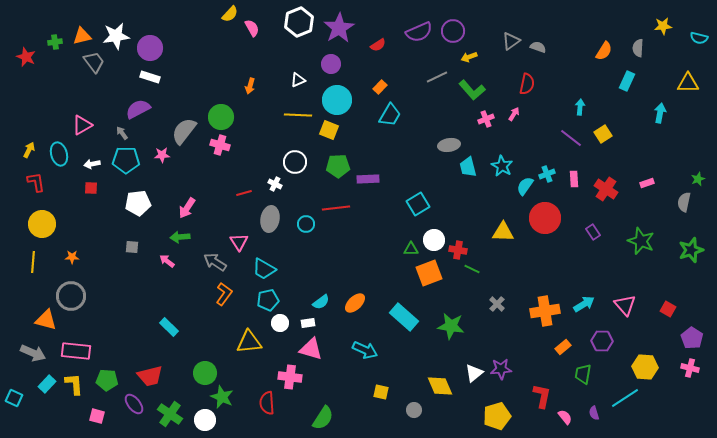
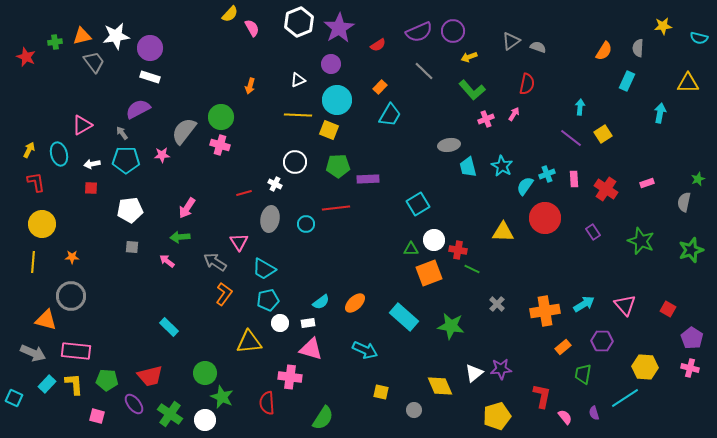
gray line at (437, 77): moved 13 px left, 6 px up; rotated 70 degrees clockwise
white pentagon at (138, 203): moved 8 px left, 7 px down
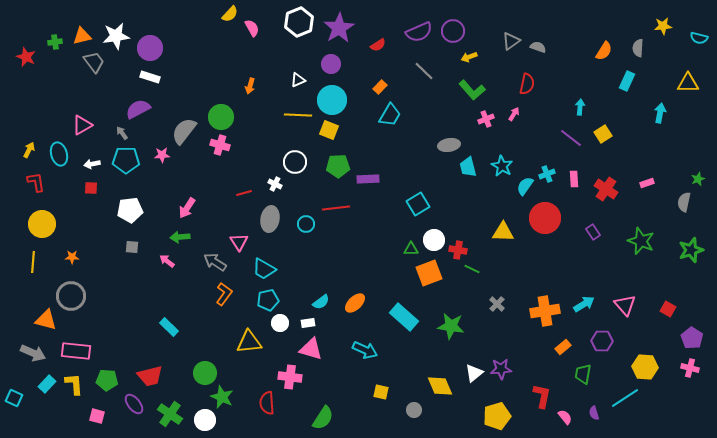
cyan circle at (337, 100): moved 5 px left
